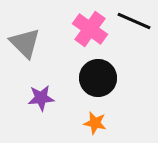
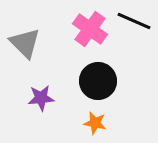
black circle: moved 3 px down
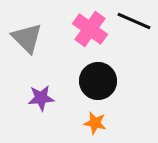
gray triangle: moved 2 px right, 5 px up
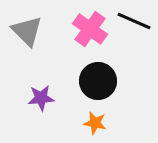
gray triangle: moved 7 px up
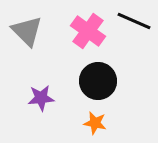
pink cross: moved 2 px left, 2 px down
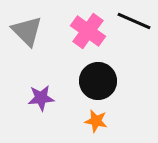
orange star: moved 1 px right, 2 px up
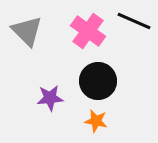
purple star: moved 9 px right
